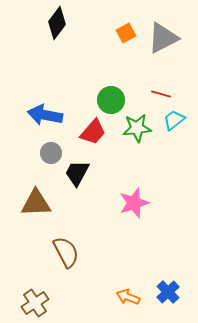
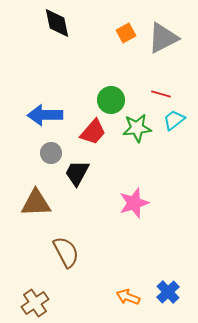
black diamond: rotated 48 degrees counterclockwise
blue arrow: rotated 12 degrees counterclockwise
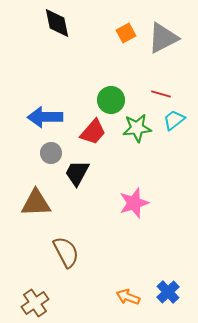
blue arrow: moved 2 px down
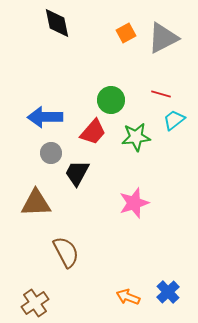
green star: moved 1 px left, 9 px down
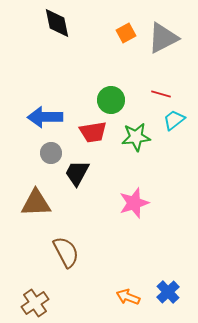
red trapezoid: rotated 40 degrees clockwise
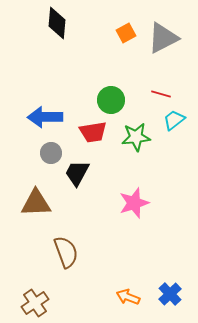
black diamond: rotated 16 degrees clockwise
brown semicircle: rotated 8 degrees clockwise
blue cross: moved 2 px right, 2 px down
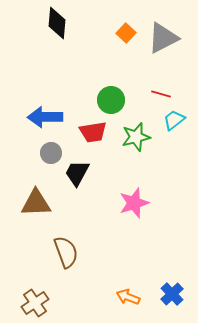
orange square: rotated 18 degrees counterclockwise
green star: rotated 8 degrees counterclockwise
blue cross: moved 2 px right
